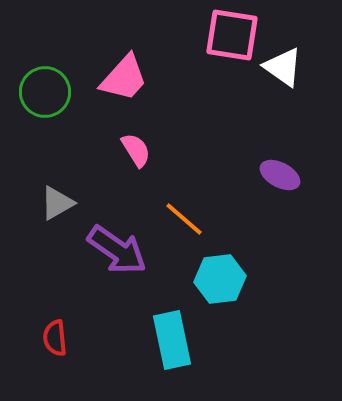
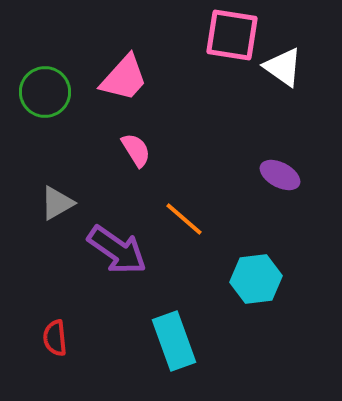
cyan hexagon: moved 36 px right
cyan rectangle: moved 2 px right, 1 px down; rotated 8 degrees counterclockwise
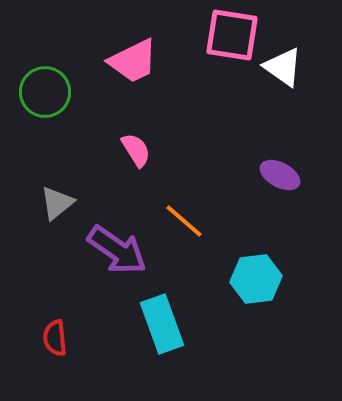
pink trapezoid: moved 9 px right, 17 px up; rotated 22 degrees clockwise
gray triangle: rotated 9 degrees counterclockwise
orange line: moved 2 px down
cyan rectangle: moved 12 px left, 17 px up
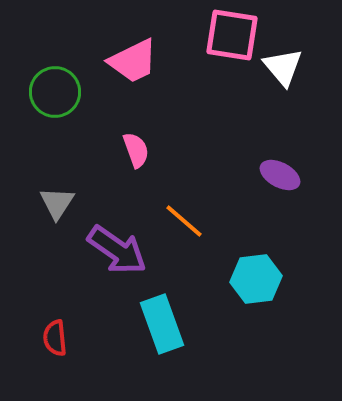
white triangle: rotated 15 degrees clockwise
green circle: moved 10 px right
pink semicircle: rotated 12 degrees clockwise
gray triangle: rotated 18 degrees counterclockwise
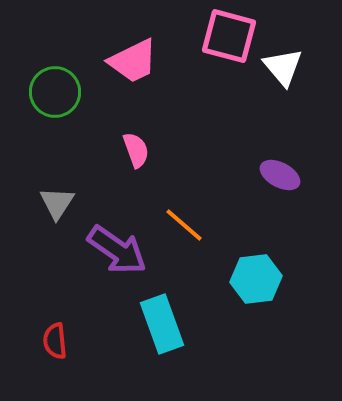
pink square: moved 3 px left, 1 px down; rotated 6 degrees clockwise
orange line: moved 4 px down
red semicircle: moved 3 px down
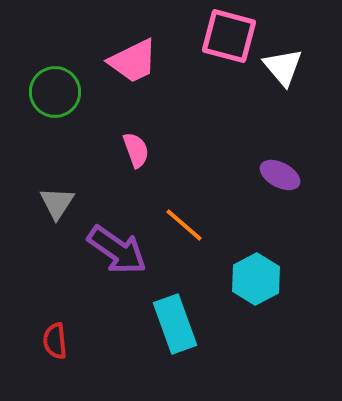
cyan hexagon: rotated 21 degrees counterclockwise
cyan rectangle: moved 13 px right
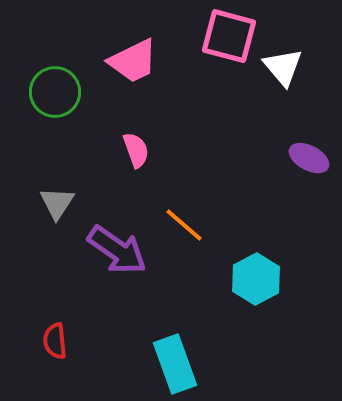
purple ellipse: moved 29 px right, 17 px up
cyan rectangle: moved 40 px down
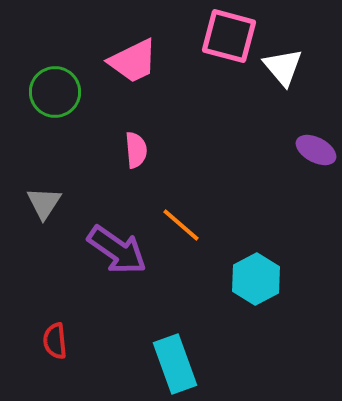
pink semicircle: rotated 15 degrees clockwise
purple ellipse: moved 7 px right, 8 px up
gray triangle: moved 13 px left
orange line: moved 3 px left
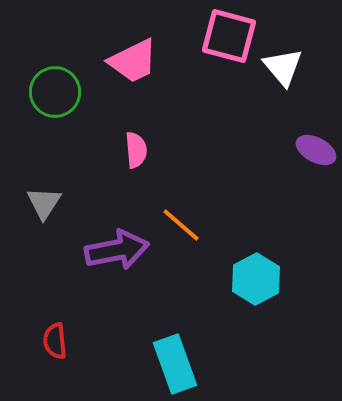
purple arrow: rotated 46 degrees counterclockwise
